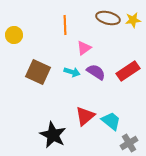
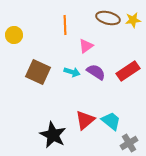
pink triangle: moved 2 px right, 2 px up
red triangle: moved 4 px down
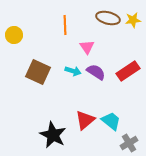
pink triangle: moved 1 px right, 1 px down; rotated 28 degrees counterclockwise
cyan arrow: moved 1 px right, 1 px up
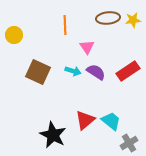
brown ellipse: rotated 20 degrees counterclockwise
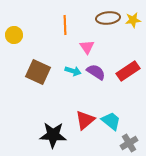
black star: rotated 24 degrees counterclockwise
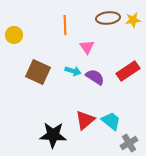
purple semicircle: moved 1 px left, 5 px down
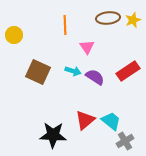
yellow star: rotated 14 degrees counterclockwise
gray cross: moved 4 px left, 2 px up
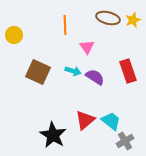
brown ellipse: rotated 20 degrees clockwise
red rectangle: rotated 75 degrees counterclockwise
black star: rotated 28 degrees clockwise
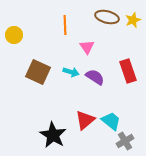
brown ellipse: moved 1 px left, 1 px up
cyan arrow: moved 2 px left, 1 px down
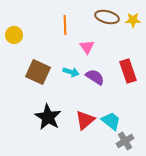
yellow star: rotated 21 degrees clockwise
black star: moved 5 px left, 18 px up
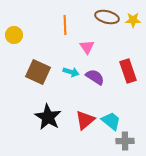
gray cross: rotated 30 degrees clockwise
